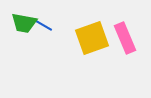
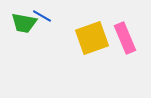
blue line: moved 1 px left, 9 px up
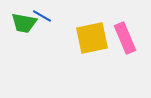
yellow square: rotated 8 degrees clockwise
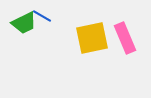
green trapezoid: rotated 36 degrees counterclockwise
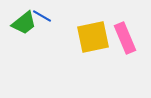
green trapezoid: rotated 12 degrees counterclockwise
yellow square: moved 1 px right, 1 px up
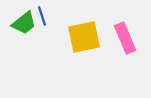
blue line: rotated 42 degrees clockwise
yellow square: moved 9 px left
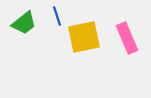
blue line: moved 15 px right
pink rectangle: moved 2 px right
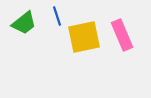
pink rectangle: moved 5 px left, 3 px up
